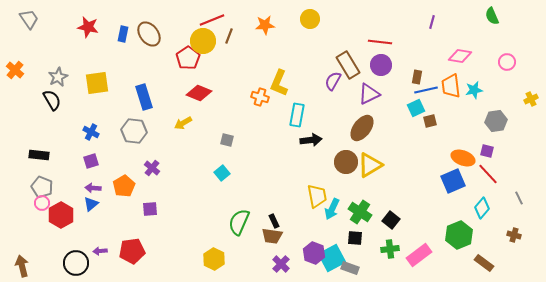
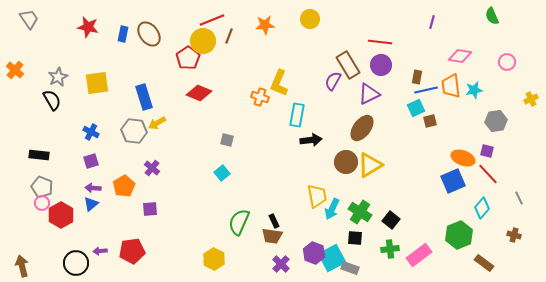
yellow arrow at (183, 123): moved 26 px left
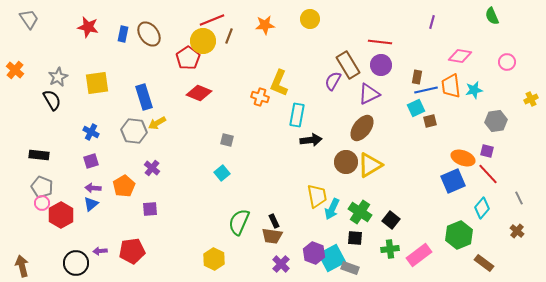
brown cross at (514, 235): moved 3 px right, 4 px up; rotated 24 degrees clockwise
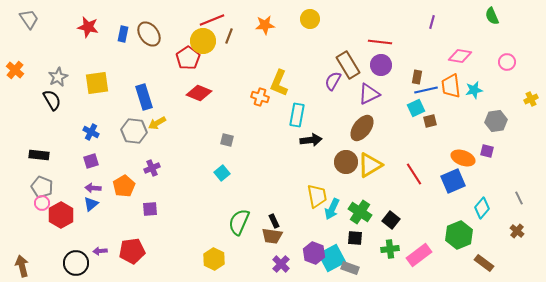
purple cross at (152, 168): rotated 28 degrees clockwise
red line at (488, 174): moved 74 px left; rotated 10 degrees clockwise
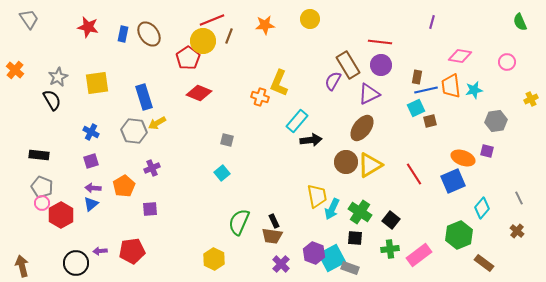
green semicircle at (492, 16): moved 28 px right, 6 px down
cyan rectangle at (297, 115): moved 6 px down; rotated 30 degrees clockwise
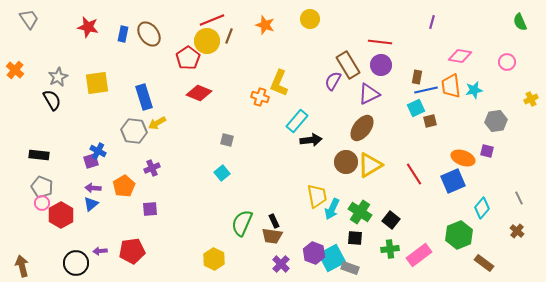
orange star at (265, 25): rotated 24 degrees clockwise
yellow circle at (203, 41): moved 4 px right
blue cross at (91, 132): moved 7 px right, 19 px down
green semicircle at (239, 222): moved 3 px right, 1 px down
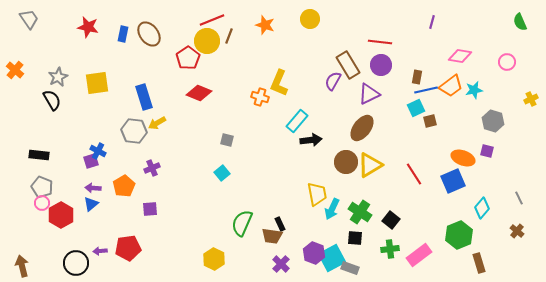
orange trapezoid at (451, 86): rotated 120 degrees counterclockwise
gray hexagon at (496, 121): moved 3 px left; rotated 25 degrees clockwise
yellow trapezoid at (317, 196): moved 2 px up
black rectangle at (274, 221): moved 6 px right, 3 px down
red pentagon at (132, 251): moved 4 px left, 3 px up
brown rectangle at (484, 263): moved 5 px left; rotated 36 degrees clockwise
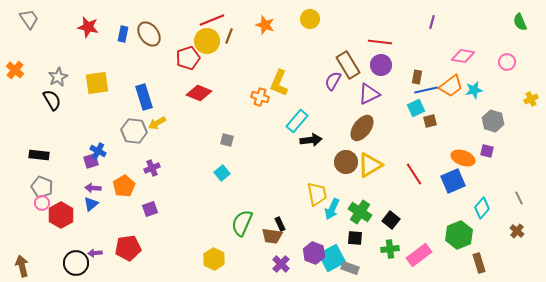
pink diamond at (460, 56): moved 3 px right
red pentagon at (188, 58): rotated 15 degrees clockwise
purple square at (150, 209): rotated 14 degrees counterclockwise
purple arrow at (100, 251): moved 5 px left, 2 px down
